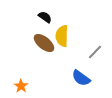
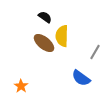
gray line: rotated 14 degrees counterclockwise
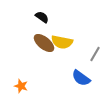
black semicircle: moved 3 px left
yellow semicircle: moved 6 px down; rotated 80 degrees counterclockwise
gray line: moved 2 px down
orange star: rotated 16 degrees counterclockwise
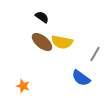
brown ellipse: moved 2 px left, 1 px up
orange star: moved 2 px right
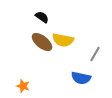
yellow semicircle: moved 1 px right, 2 px up
blue semicircle: rotated 24 degrees counterclockwise
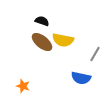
black semicircle: moved 4 px down; rotated 16 degrees counterclockwise
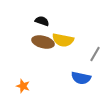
brown ellipse: moved 1 px right; rotated 25 degrees counterclockwise
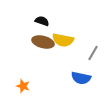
gray line: moved 2 px left, 1 px up
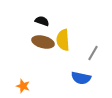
yellow semicircle: rotated 75 degrees clockwise
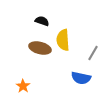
brown ellipse: moved 3 px left, 6 px down
orange star: rotated 16 degrees clockwise
